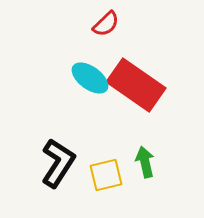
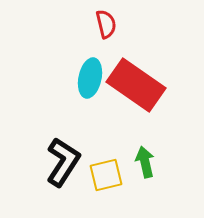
red semicircle: rotated 60 degrees counterclockwise
cyan ellipse: rotated 66 degrees clockwise
black L-shape: moved 5 px right, 1 px up
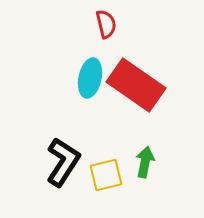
green arrow: rotated 24 degrees clockwise
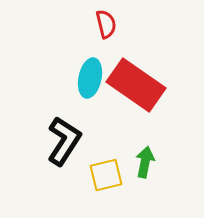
black L-shape: moved 1 px right, 21 px up
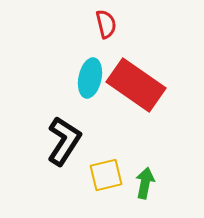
green arrow: moved 21 px down
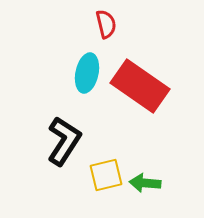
cyan ellipse: moved 3 px left, 5 px up
red rectangle: moved 4 px right, 1 px down
green arrow: rotated 96 degrees counterclockwise
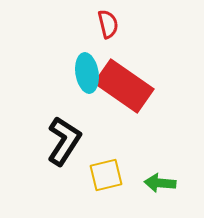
red semicircle: moved 2 px right
cyan ellipse: rotated 21 degrees counterclockwise
red rectangle: moved 16 px left
green arrow: moved 15 px right
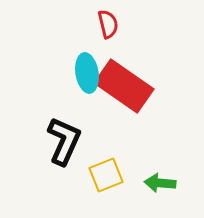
black L-shape: rotated 9 degrees counterclockwise
yellow square: rotated 8 degrees counterclockwise
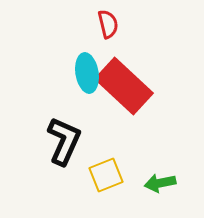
red rectangle: rotated 8 degrees clockwise
green arrow: rotated 16 degrees counterclockwise
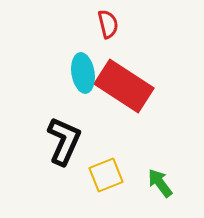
cyan ellipse: moved 4 px left
red rectangle: rotated 10 degrees counterclockwise
green arrow: rotated 64 degrees clockwise
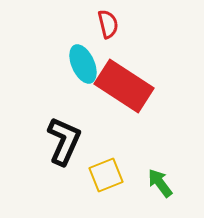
cyan ellipse: moved 9 px up; rotated 15 degrees counterclockwise
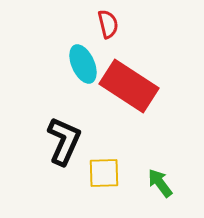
red rectangle: moved 5 px right
yellow square: moved 2 px left, 2 px up; rotated 20 degrees clockwise
